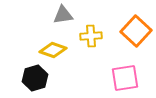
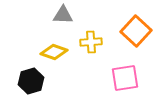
gray triangle: rotated 10 degrees clockwise
yellow cross: moved 6 px down
yellow diamond: moved 1 px right, 2 px down
black hexagon: moved 4 px left, 3 px down
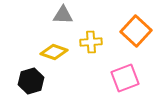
pink square: rotated 12 degrees counterclockwise
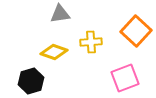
gray triangle: moved 3 px left, 1 px up; rotated 10 degrees counterclockwise
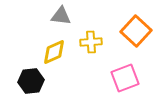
gray triangle: moved 1 px right, 2 px down; rotated 15 degrees clockwise
yellow diamond: rotated 44 degrees counterclockwise
black hexagon: rotated 10 degrees clockwise
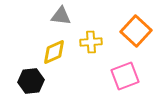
pink square: moved 2 px up
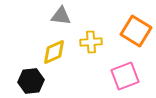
orange square: rotated 12 degrees counterclockwise
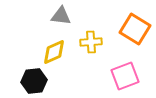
orange square: moved 1 px left, 2 px up
black hexagon: moved 3 px right
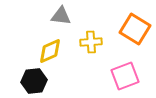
yellow diamond: moved 4 px left, 1 px up
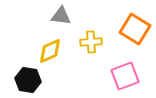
black hexagon: moved 6 px left, 1 px up; rotated 15 degrees clockwise
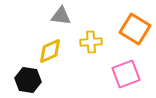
pink square: moved 1 px right, 2 px up
